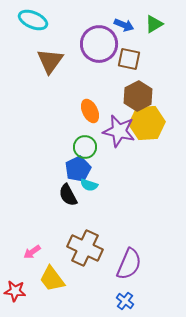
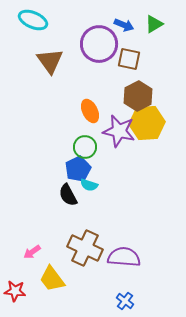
brown triangle: rotated 12 degrees counterclockwise
purple semicircle: moved 5 px left, 7 px up; rotated 108 degrees counterclockwise
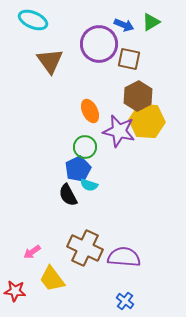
green triangle: moved 3 px left, 2 px up
yellow hexagon: moved 2 px up; rotated 8 degrees clockwise
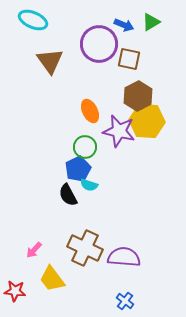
pink arrow: moved 2 px right, 2 px up; rotated 12 degrees counterclockwise
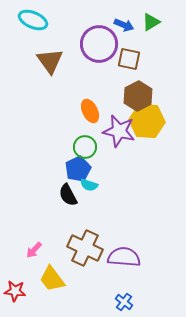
blue cross: moved 1 px left, 1 px down
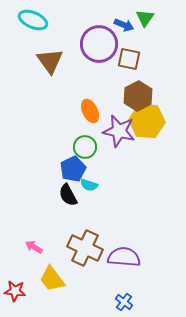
green triangle: moved 6 px left, 4 px up; rotated 24 degrees counterclockwise
blue pentagon: moved 5 px left
pink arrow: moved 3 px up; rotated 78 degrees clockwise
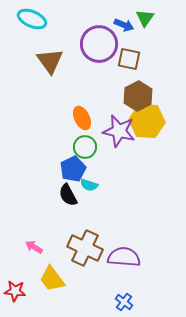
cyan ellipse: moved 1 px left, 1 px up
orange ellipse: moved 8 px left, 7 px down
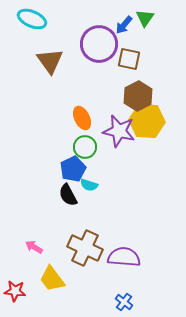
blue arrow: rotated 108 degrees clockwise
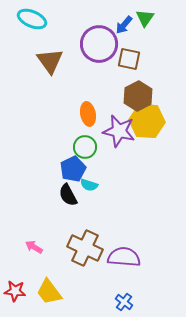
orange ellipse: moved 6 px right, 4 px up; rotated 15 degrees clockwise
yellow trapezoid: moved 3 px left, 13 px down
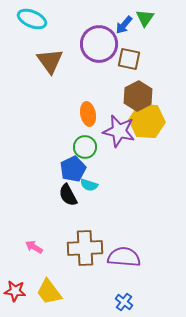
brown cross: rotated 28 degrees counterclockwise
